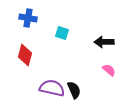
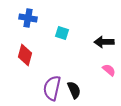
purple semicircle: rotated 90 degrees counterclockwise
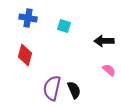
cyan square: moved 2 px right, 7 px up
black arrow: moved 1 px up
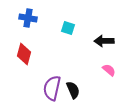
cyan square: moved 4 px right, 2 px down
red diamond: moved 1 px left, 1 px up
black semicircle: moved 1 px left
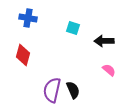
cyan square: moved 5 px right
red diamond: moved 1 px left, 1 px down
purple semicircle: moved 2 px down
